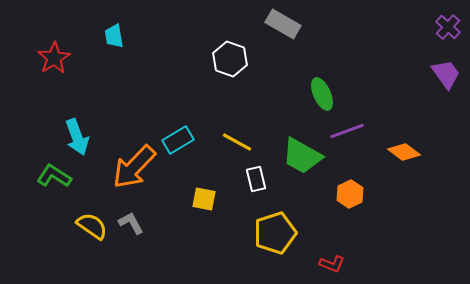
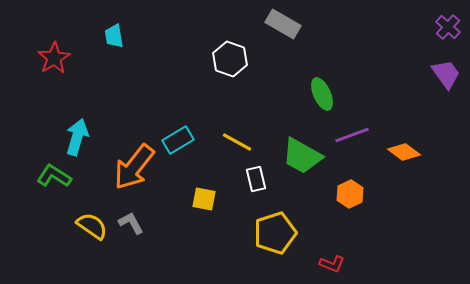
purple line: moved 5 px right, 4 px down
cyan arrow: rotated 144 degrees counterclockwise
orange arrow: rotated 6 degrees counterclockwise
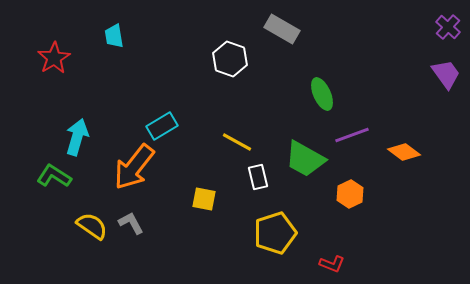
gray rectangle: moved 1 px left, 5 px down
cyan rectangle: moved 16 px left, 14 px up
green trapezoid: moved 3 px right, 3 px down
white rectangle: moved 2 px right, 2 px up
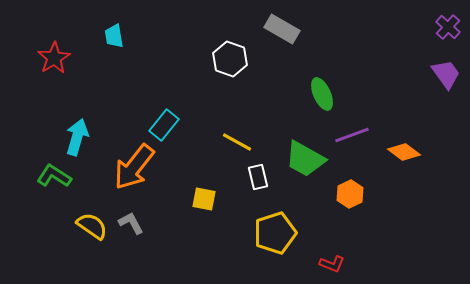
cyan rectangle: moved 2 px right, 1 px up; rotated 20 degrees counterclockwise
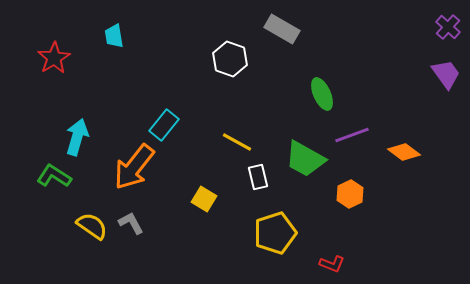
yellow square: rotated 20 degrees clockwise
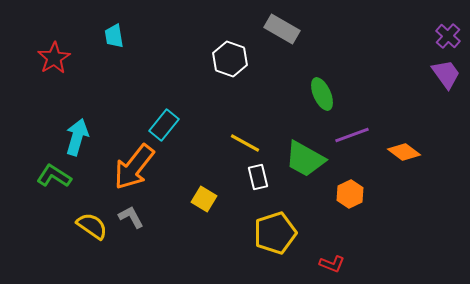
purple cross: moved 9 px down
yellow line: moved 8 px right, 1 px down
gray L-shape: moved 6 px up
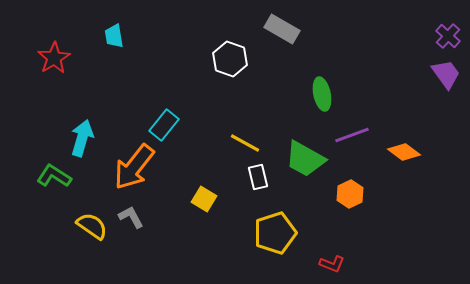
green ellipse: rotated 12 degrees clockwise
cyan arrow: moved 5 px right, 1 px down
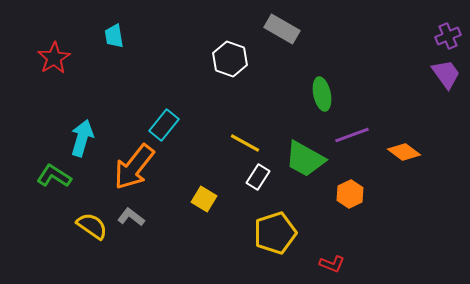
purple cross: rotated 25 degrees clockwise
white rectangle: rotated 45 degrees clockwise
gray L-shape: rotated 24 degrees counterclockwise
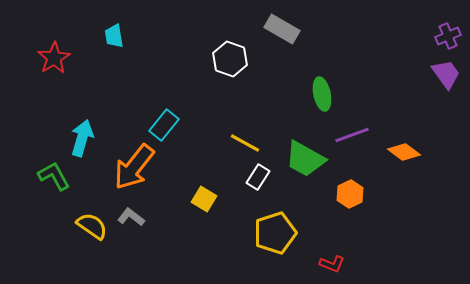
green L-shape: rotated 28 degrees clockwise
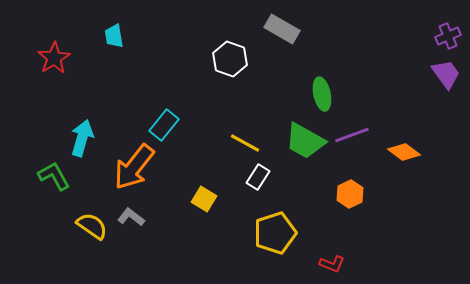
green trapezoid: moved 18 px up
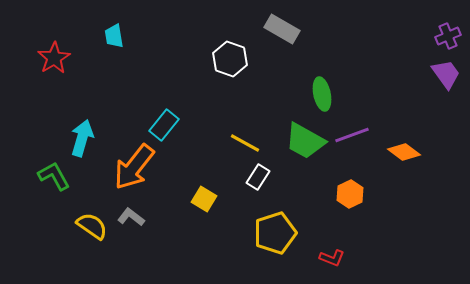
red L-shape: moved 6 px up
